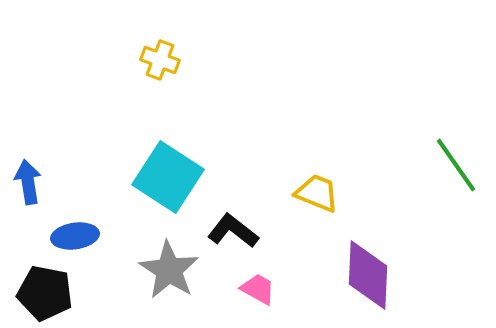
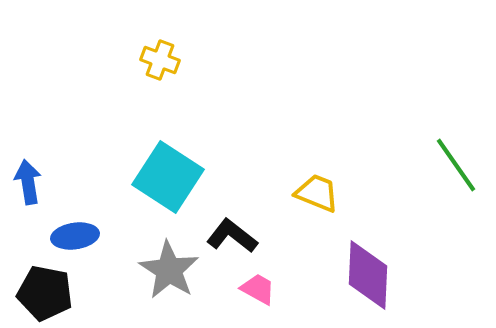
black L-shape: moved 1 px left, 5 px down
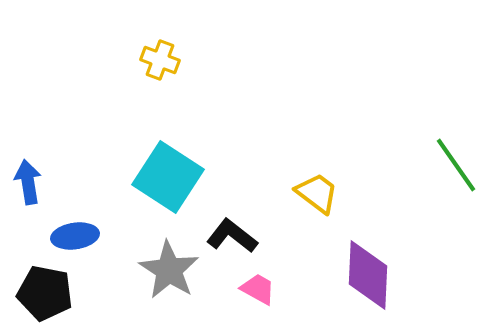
yellow trapezoid: rotated 15 degrees clockwise
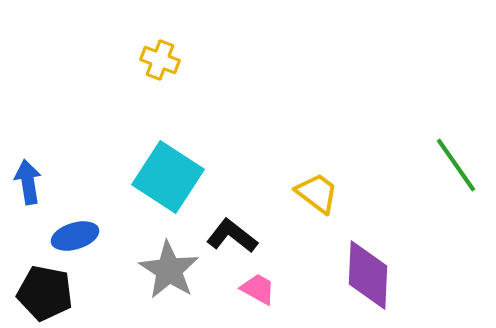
blue ellipse: rotated 9 degrees counterclockwise
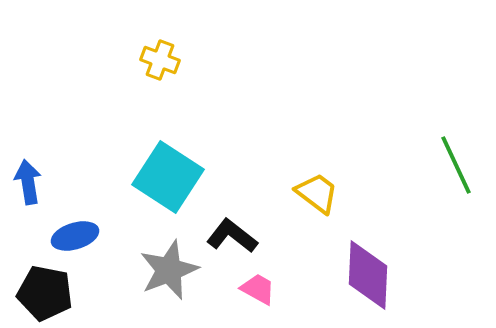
green line: rotated 10 degrees clockwise
gray star: rotated 18 degrees clockwise
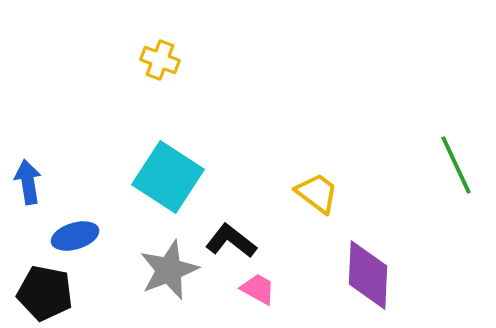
black L-shape: moved 1 px left, 5 px down
